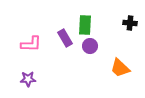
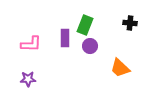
green rectangle: rotated 18 degrees clockwise
purple rectangle: rotated 30 degrees clockwise
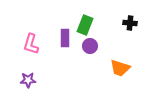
pink L-shape: rotated 105 degrees clockwise
orange trapezoid: rotated 25 degrees counterclockwise
purple star: moved 1 px down
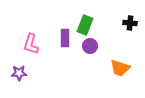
purple star: moved 9 px left, 7 px up
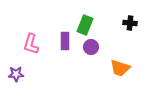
purple rectangle: moved 3 px down
purple circle: moved 1 px right, 1 px down
purple star: moved 3 px left, 1 px down
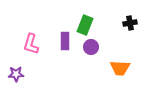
black cross: rotated 16 degrees counterclockwise
orange trapezoid: rotated 15 degrees counterclockwise
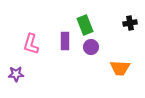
green rectangle: rotated 42 degrees counterclockwise
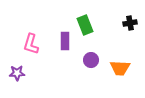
purple circle: moved 13 px down
purple star: moved 1 px right, 1 px up
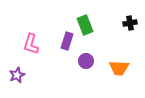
purple rectangle: moved 2 px right; rotated 18 degrees clockwise
purple circle: moved 5 px left, 1 px down
orange trapezoid: moved 1 px left
purple star: moved 2 px down; rotated 21 degrees counterclockwise
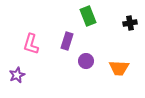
green rectangle: moved 3 px right, 9 px up
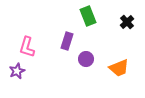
black cross: moved 3 px left, 1 px up; rotated 32 degrees counterclockwise
pink L-shape: moved 4 px left, 3 px down
purple circle: moved 2 px up
orange trapezoid: rotated 25 degrees counterclockwise
purple star: moved 4 px up
